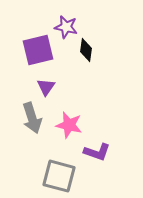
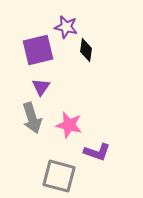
purple triangle: moved 5 px left
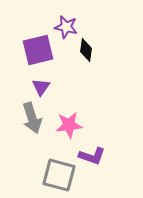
pink star: rotated 20 degrees counterclockwise
purple L-shape: moved 5 px left, 4 px down
gray square: moved 1 px up
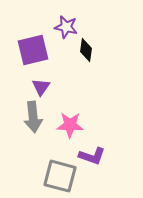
purple square: moved 5 px left
gray arrow: moved 1 px right, 1 px up; rotated 12 degrees clockwise
pink star: moved 1 px right; rotated 8 degrees clockwise
gray square: moved 1 px right, 1 px down
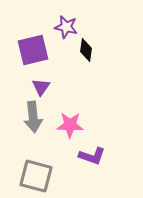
gray square: moved 24 px left
